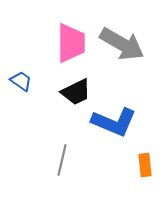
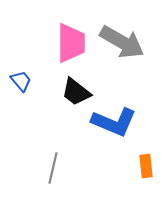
gray arrow: moved 2 px up
blue trapezoid: rotated 15 degrees clockwise
black trapezoid: rotated 64 degrees clockwise
gray line: moved 9 px left, 8 px down
orange rectangle: moved 1 px right, 1 px down
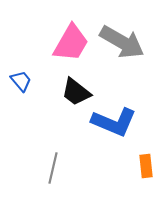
pink trapezoid: rotated 30 degrees clockwise
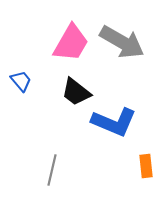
gray line: moved 1 px left, 2 px down
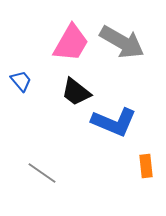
gray line: moved 10 px left, 3 px down; rotated 68 degrees counterclockwise
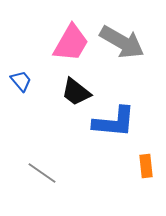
blue L-shape: rotated 18 degrees counterclockwise
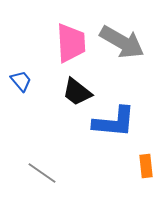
pink trapezoid: rotated 33 degrees counterclockwise
black trapezoid: moved 1 px right
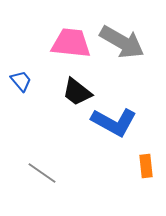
pink trapezoid: rotated 81 degrees counterclockwise
blue L-shape: rotated 24 degrees clockwise
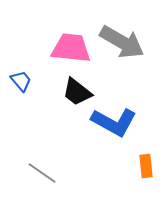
pink trapezoid: moved 5 px down
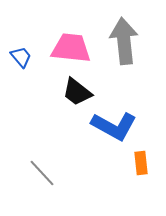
gray arrow: moved 2 px right, 1 px up; rotated 126 degrees counterclockwise
blue trapezoid: moved 24 px up
blue L-shape: moved 4 px down
orange rectangle: moved 5 px left, 3 px up
gray line: rotated 12 degrees clockwise
